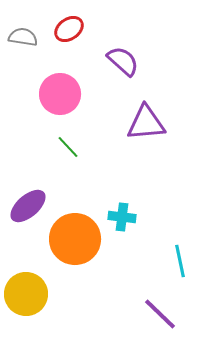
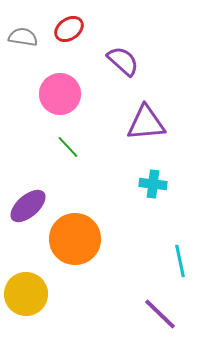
cyan cross: moved 31 px right, 33 px up
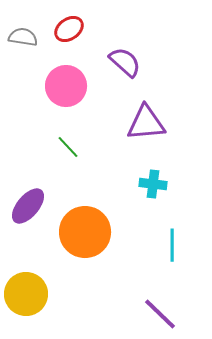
purple semicircle: moved 2 px right, 1 px down
pink circle: moved 6 px right, 8 px up
purple ellipse: rotated 9 degrees counterclockwise
orange circle: moved 10 px right, 7 px up
cyan line: moved 8 px left, 16 px up; rotated 12 degrees clockwise
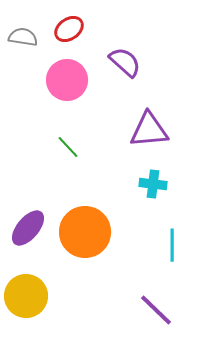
pink circle: moved 1 px right, 6 px up
purple triangle: moved 3 px right, 7 px down
purple ellipse: moved 22 px down
yellow circle: moved 2 px down
purple line: moved 4 px left, 4 px up
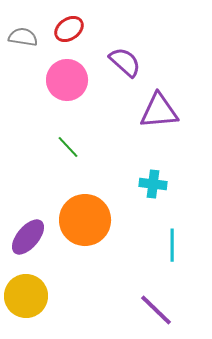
purple triangle: moved 10 px right, 19 px up
purple ellipse: moved 9 px down
orange circle: moved 12 px up
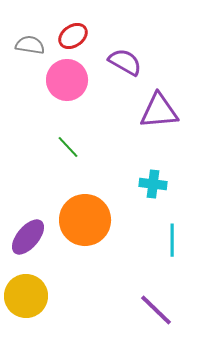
red ellipse: moved 4 px right, 7 px down
gray semicircle: moved 7 px right, 8 px down
purple semicircle: rotated 12 degrees counterclockwise
cyan line: moved 5 px up
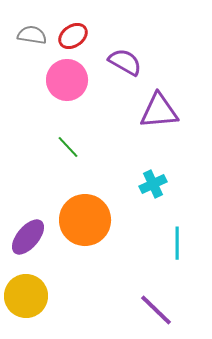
gray semicircle: moved 2 px right, 10 px up
cyan cross: rotated 32 degrees counterclockwise
cyan line: moved 5 px right, 3 px down
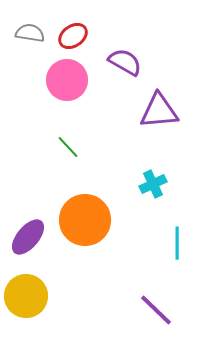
gray semicircle: moved 2 px left, 2 px up
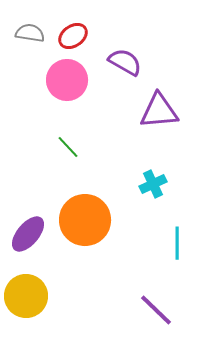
purple ellipse: moved 3 px up
